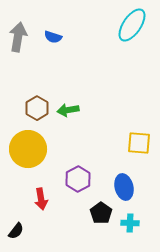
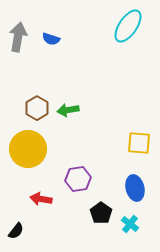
cyan ellipse: moved 4 px left, 1 px down
blue semicircle: moved 2 px left, 2 px down
purple hexagon: rotated 20 degrees clockwise
blue ellipse: moved 11 px right, 1 px down
red arrow: rotated 110 degrees clockwise
cyan cross: moved 1 px down; rotated 36 degrees clockwise
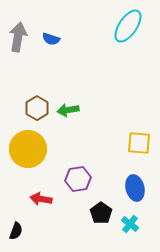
black semicircle: rotated 18 degrees counterclockwise
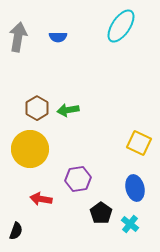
cyan ellipse: moved 7 px left
blue semicircle: moved 7 px right, 2 px up; rotated 18 degrees counterclockwise
yellow square: rotated 20 degrees clockwise
yellow circle: moved 2 px right
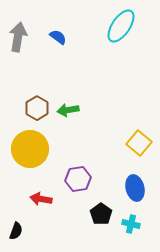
blue semicircle: rotated 144 degrees counterclockwise
yellow square: rotated 15 degrees clockwise
black pentagon: moved 1 px down
cyan cross: moved 1 px right; rotated 24 degrees counterclockwise
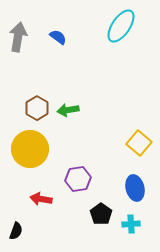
cyan cross: rotated 18 degrees counterclockwise
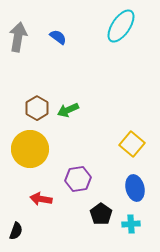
green arrow: rotated 15 degrees counterclockwise
yellow square: moved 7 px left, 1 px down
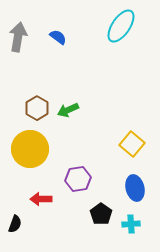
red arrow: rotated 10 degrees counterclockwise
black semicircle: moved 1 px left, 7 px up
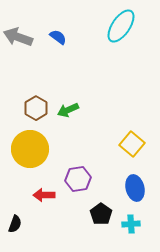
gray arrow: rotated 80 degrees counterclockwise
brown hexagon: moved 1 px left
red arrow: moved 3 px right, 4 px up
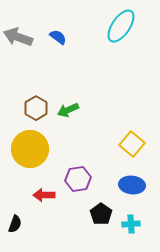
blue ellipse: moved 3 px left, 3 px up; rotated 70 degrees counterclockwise
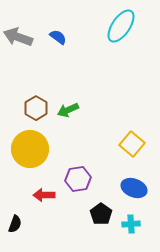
blue ellipse: moved 2 px right, 3 px down; rotated 15 degrees clockwise
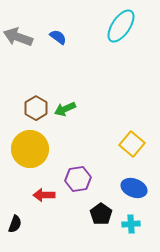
green arrow: moved 3 px left, 1 px up
